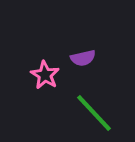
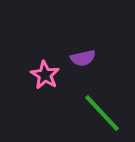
green line: moved 8 px right
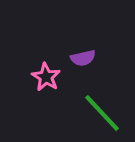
pink star: moved 1 px right, 2 px down
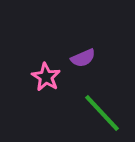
purple semicircle: rotated 10 degrees counterclockwise
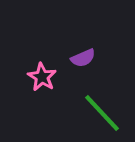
pink star: moved 4 px left
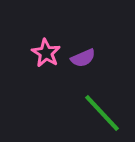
pink star: moved 4 px right, 24 px up
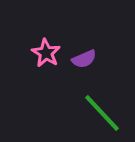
purple semicircle: moved 1 px right, 1 px down
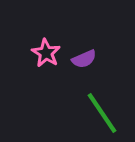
green line: rotated 9 degrees clockwise
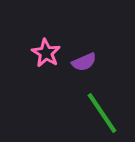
purple semicircle: moved 3 px down
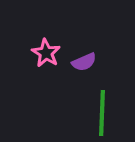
green line: rotated 36 degrees clockwise
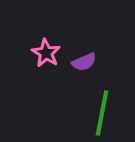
green line: rotated 9 degrees clockwise
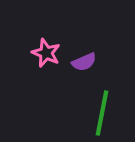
pink star: rotated 8 degrees counterclockwise
